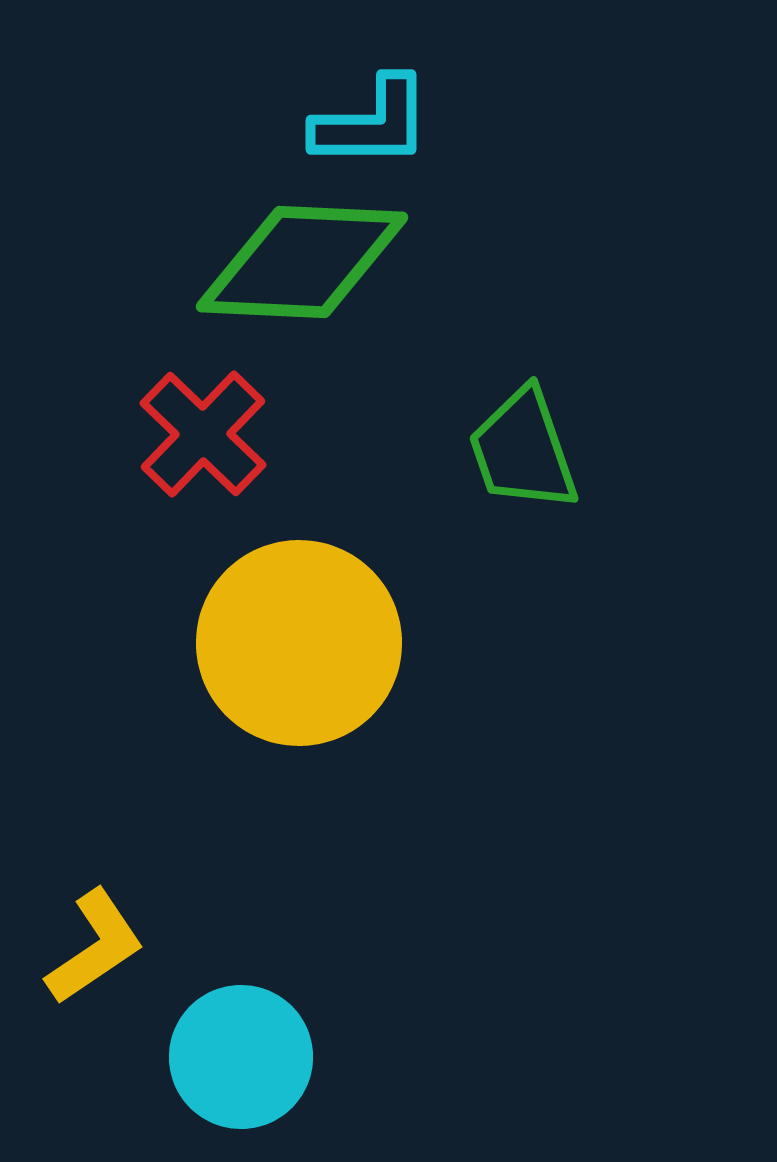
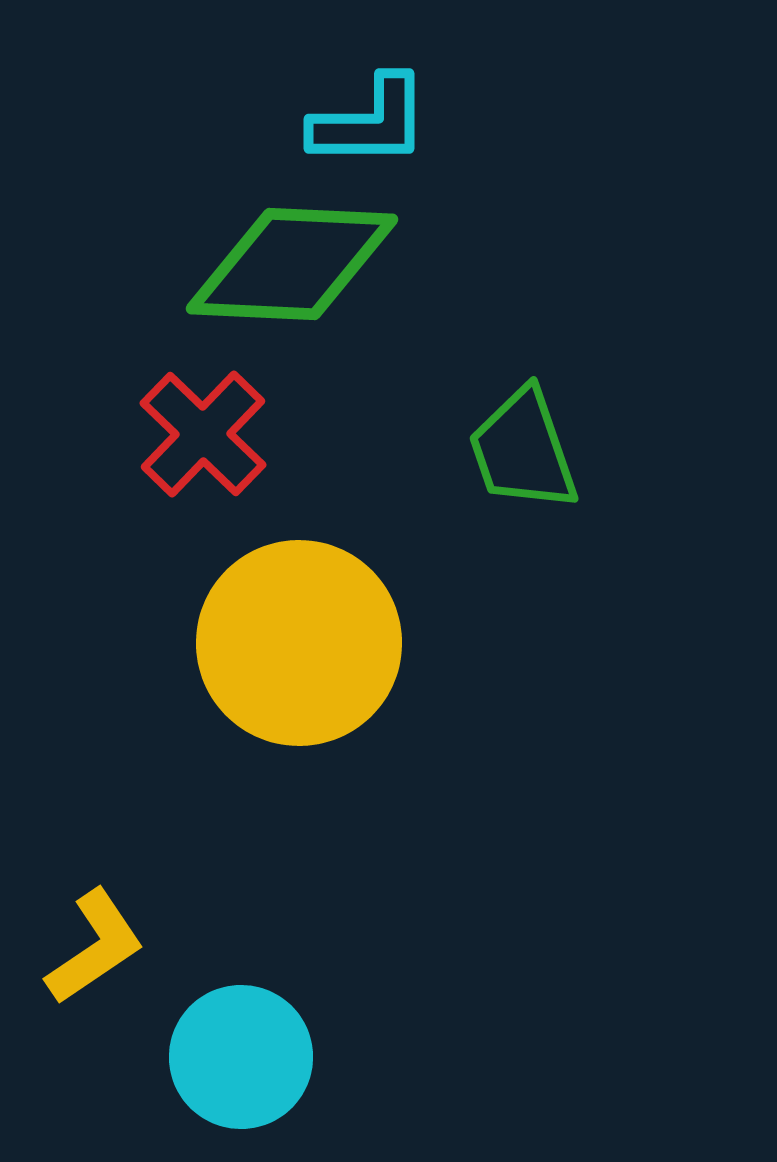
cyan L-shape: moved 2 px left, 1 px up
green diamond: moved 10 px left, 2 px down
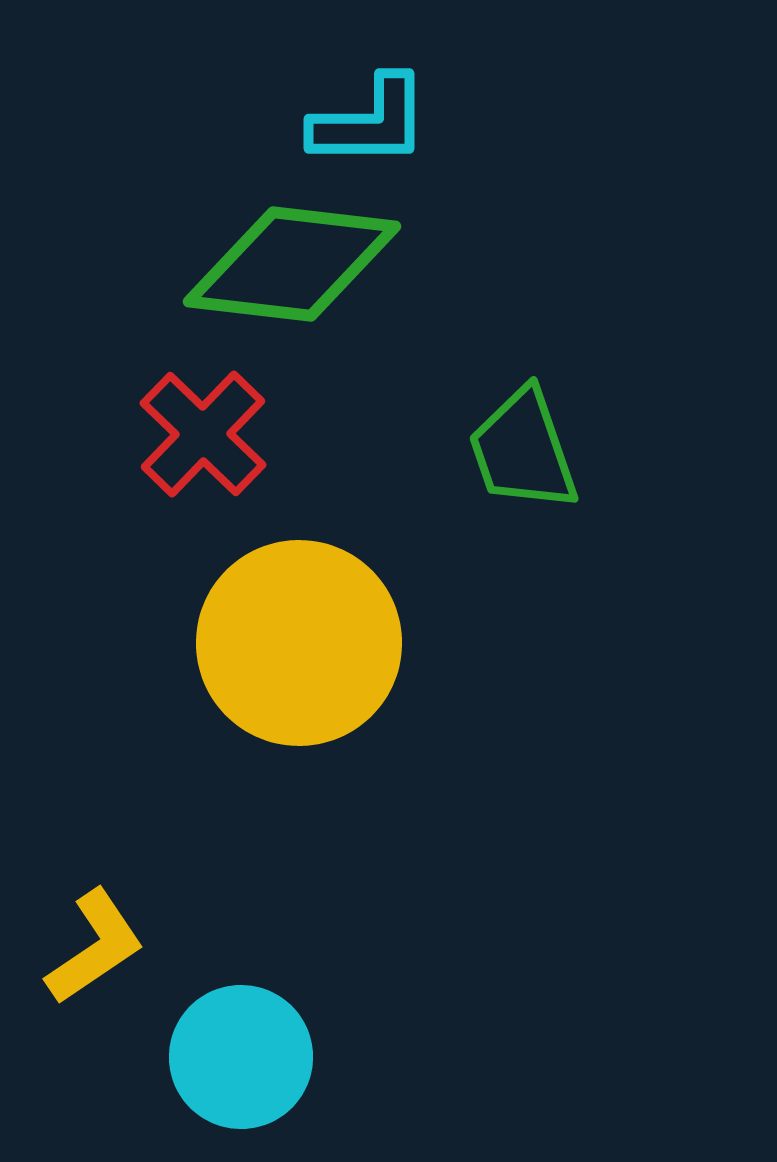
green diamond: rotated 4 degrees clockwise
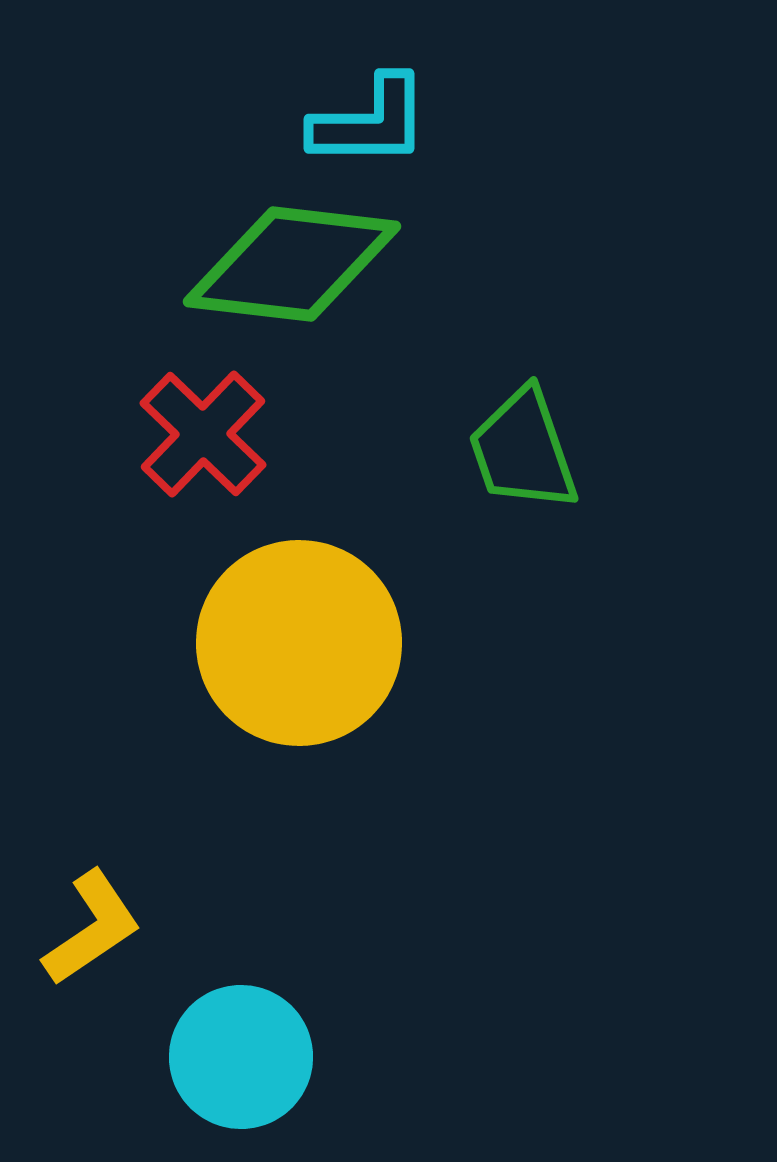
yellow L-shape: moved 3 px left, 19 px up
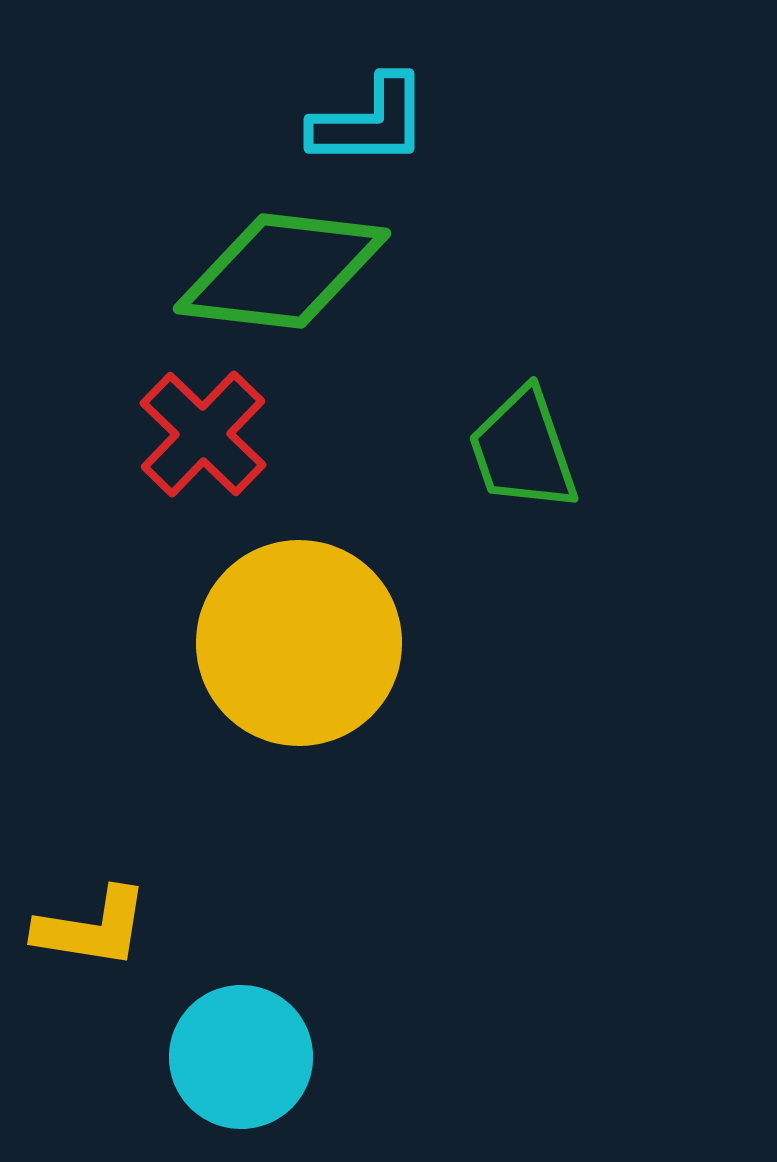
green diamond: moved 10 px left, 7 px down
yellow L-shape: rotated 43 degrees clockwise
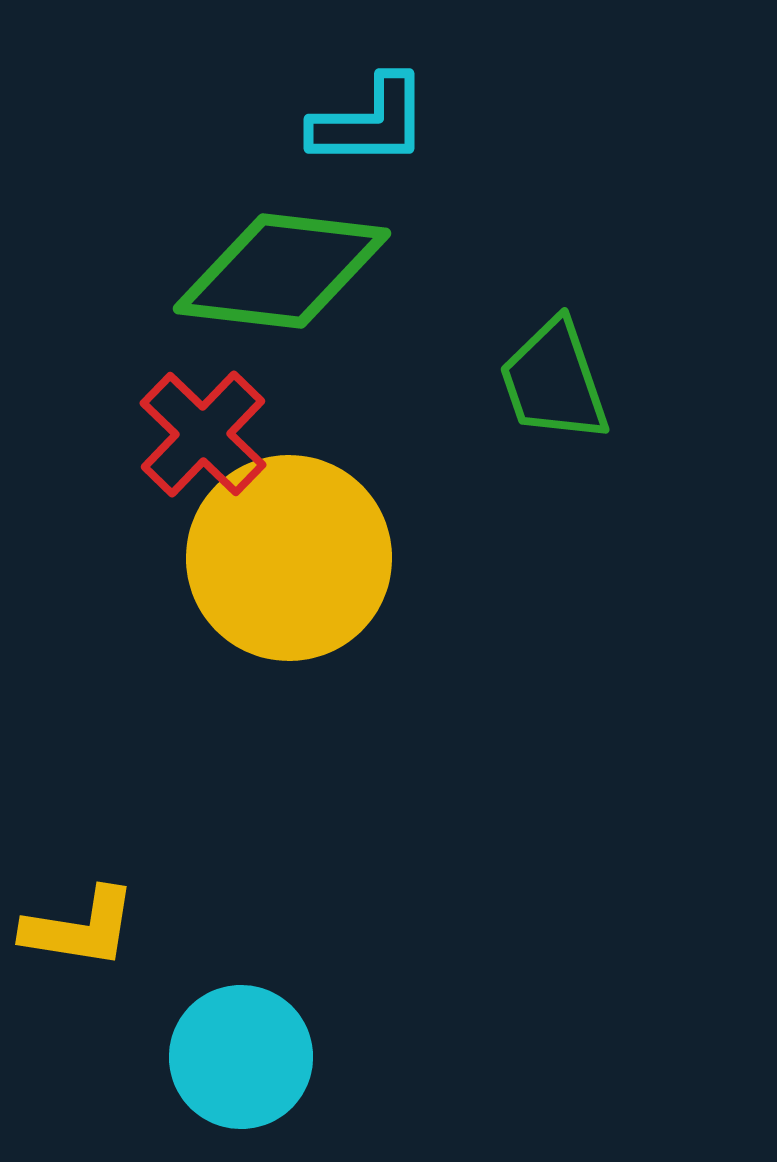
green trapezoid: moved 31 px right, 69 px up
yellow circle: moved 10 px left, 85 px up
yellow L-shape: moved 12 px left
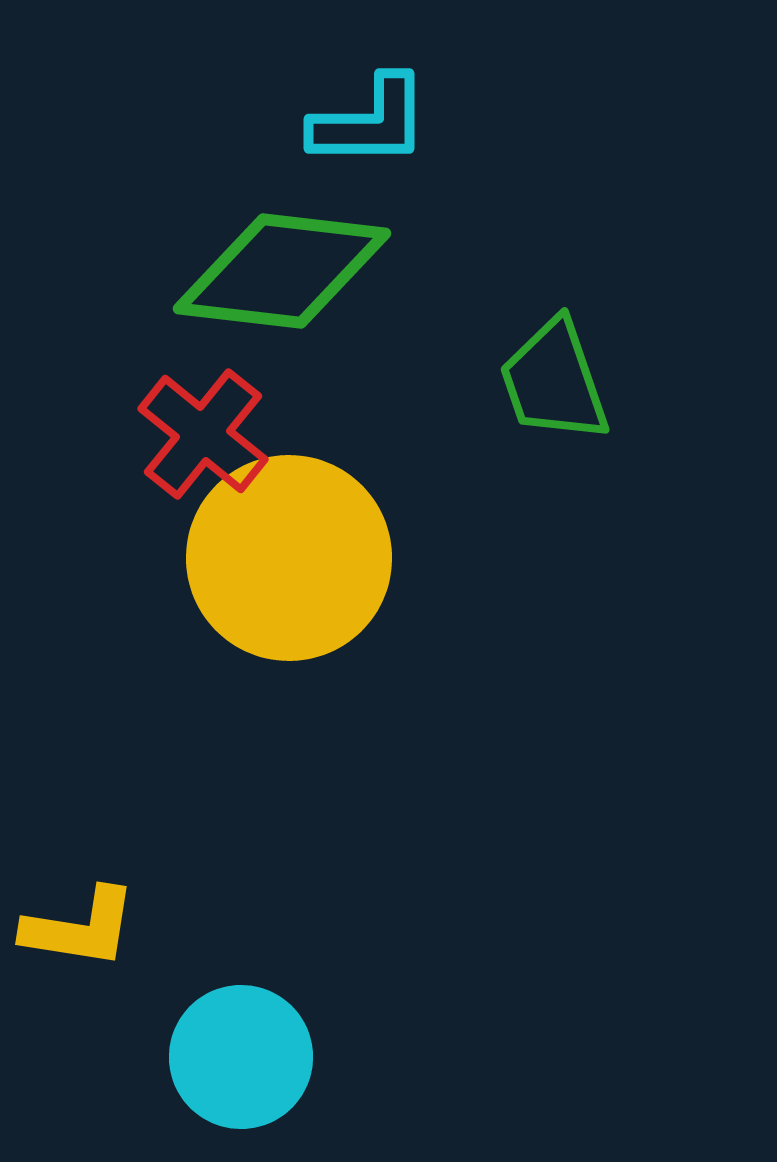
red cross: rotated 5 degrees counterclockwise
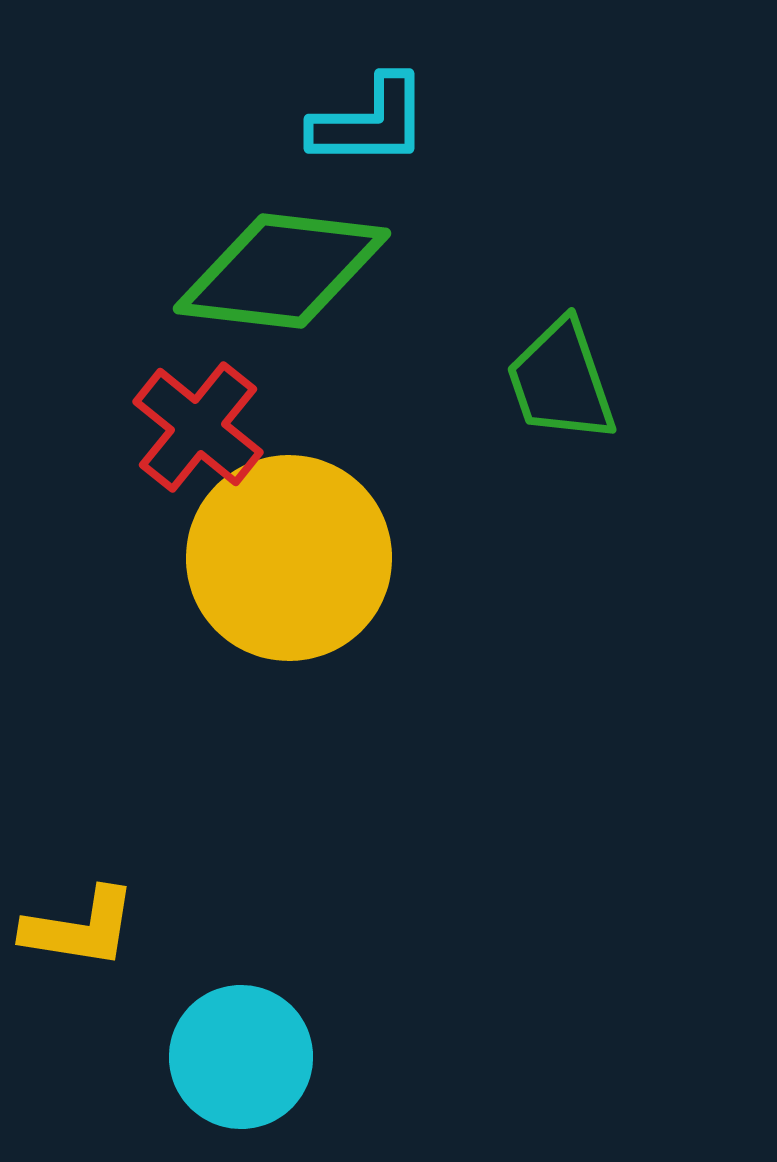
green trapezoid: moved 7 px right
red cross: moved 5 px left, 7 px up
